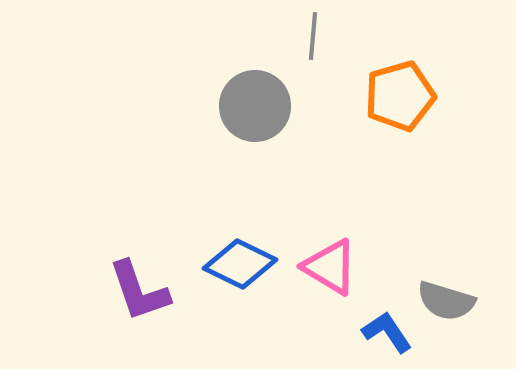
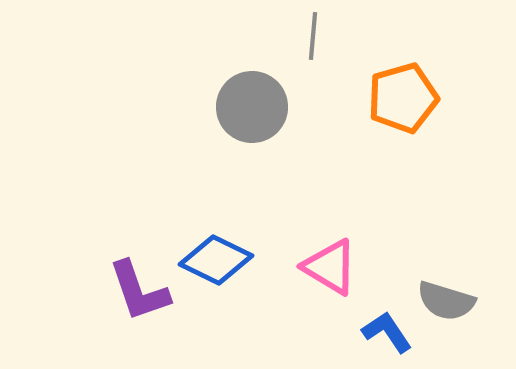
orange pentagon: moved 3 px right, 2 px down
gray circle: moved 3 px left, 1 px down
blue diamond: moved 24 px left, 4 px up
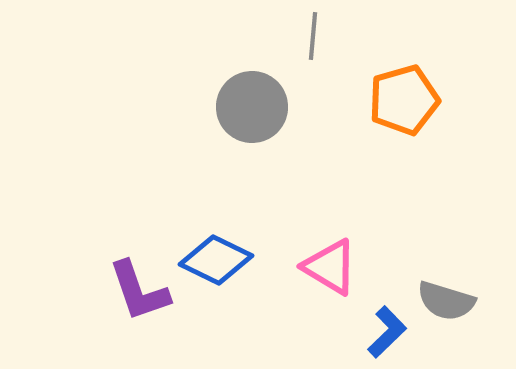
orange pentagon: moved 1 px right, 2 px down
blue L-shape: rotated 80 degrees clockwise
